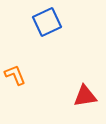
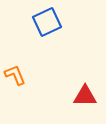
red triangle: rotated 10 degrees clockwise
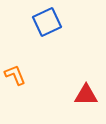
red triangle: moved 1 px right, 1 px up
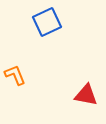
red triangle: rotated 10 degrees clockwise
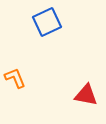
orange L-shape: moved 3 px down
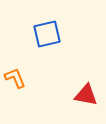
blue square: moved 12 px down; rotated 12 degrees clockwise
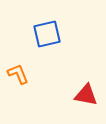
orange L-shape: moved 3 px right, 4 px up
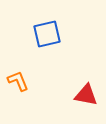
orange L-shape: moved 7 px down
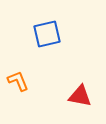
red triangle: moved 6 px left, 1 px down
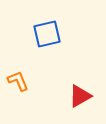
red triangle: rotated 40 degrees counterclockwise
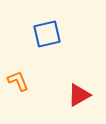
red triangle: moved 1 px left, 1 px up
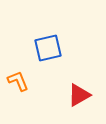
blue square: moved 1 px right, 14 px down
